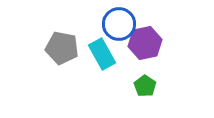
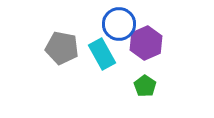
purple hexagon: moved 1 px right; rotated 12 degrees counterclockwise
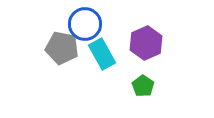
blue circle: moved 34 px left
green pentagon: moved 2 px left
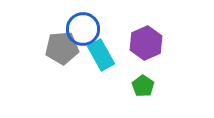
blue circle: moved 2 px left, 5 px down
gray pentagon: rotated 16 degrees counterclockwise
cyan rectangle: moved 1 px left, 1 px down
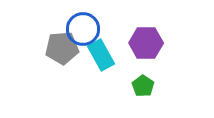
purple hexagon: rotated 24 degrees clockwise
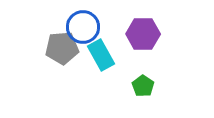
blue circle: moved 2 px up
purple hexagon: moved 3 px left, 9 px up
